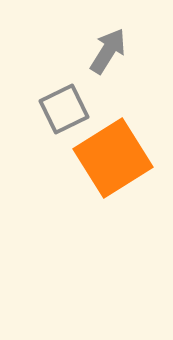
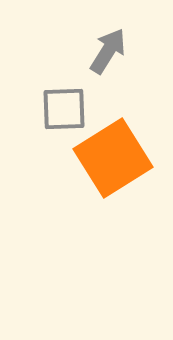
gray square: rotated 24 degrees clockwise
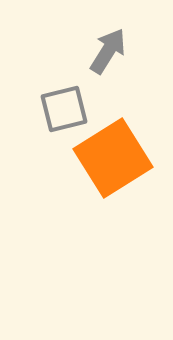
gray square: rotated 12 degrees counterclockwise
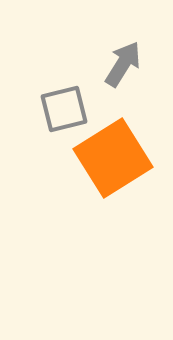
gray arrow: moved 15 px right, 13 px down
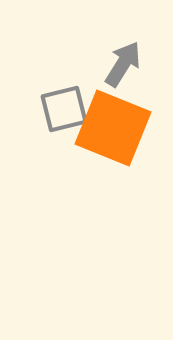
orange square: moved 30 px up; rotated 36 degrees counterclockwise
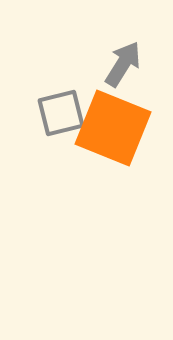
gray square: moved 3 px left, 4 px down
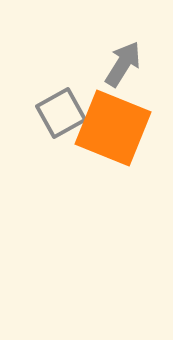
gray square: rotated 15 degrees counterclockwise
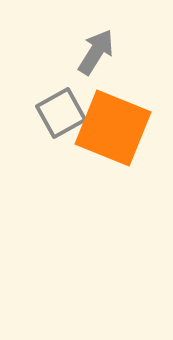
gray arrow: moved 27 px left, 12 px up
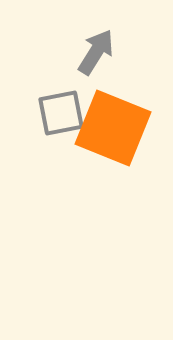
gray square: rotated 18 degrees clockwise
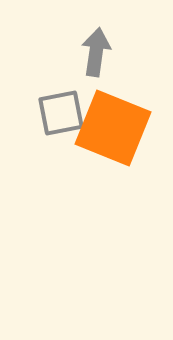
gray arrow: rotated 24 degrees counterclockwise
